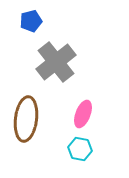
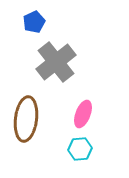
blue pentagon: moved 3 px right, 1 px down; rotated 10 degrees counterclockwise
cyan hexagon: rotated 15 degrees counterclockwise
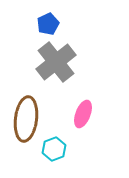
blue pentagon: moved 14 px right, 2 px down
cyan hexagon: moved 26 px left; rotated 15 degrees counterclockwise
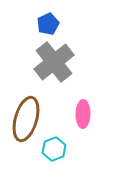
gray cross: moved 2 px left
pink ellipse: rotated 20 degrees counterclockwise
brown ellipse: rotated 9 degrees clockwise
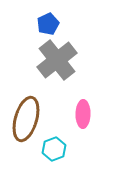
gray cross: moved 3 px right, 2 px up
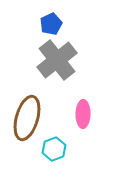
blue pentagon: moved 3 px right
brown ellipse: moved 1 px right, 1 px up
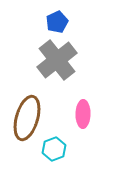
blue pentagon: moved 6 px right, 2 px up
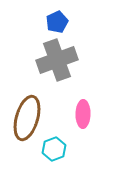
gray cross: rotated 18 degrees clockwise
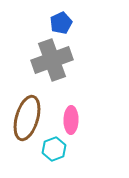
blue pentagon: moved 4 px right, 1 px down
gray cross: moved 5 px left
pink ellipse: moved 12 px left, 6 px down
